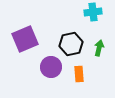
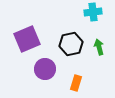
purple square: moved 2 px right
green arrow: moved 1 px up; rotated 28 degrees counterclockwise
purple circle: moved 6 px left, 2 px down
orange rectangle: moved 3 px left, 9 px down; rotated 21 degrees clockwise
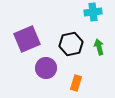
purple circle: moved 1 px right, 1 px up
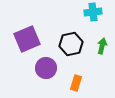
green arrow: moved 3 px right, 1 px up; rotated 28 degrees clockwise
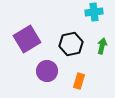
cyan cross: moved 1 px right
purple square: rotated 8 degrees counterclockwise
purple circle: moved 1 px right, 3 px down
orange rectangle: moved 3 px right, 2 px up
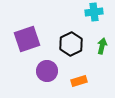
purple square: rotated 12 degrees clockwise
black hexagon: rotated 15 degrees counterclockwise
orange rectangle: rotated 56 degrees clockwise
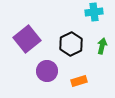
purple square: rotated 20 degrees counterclockwise
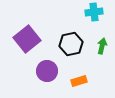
black hexagon: rotated 15 degrees clockwise
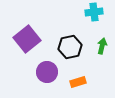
black hexagon: moved 1 px left, 3 px down
purple circle: moved 1 px down
orange rectangle: moved 1 px left, 1 px down
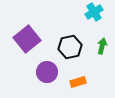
cyan cross: rotated 24 degrees counterclockwise
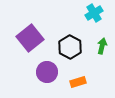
cyan cross: moved 1 px down
purple square: moved 3 px right, 1 px up
black hexagon: rotated 20 degrees counterclockwise
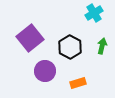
purple circle: moved 2 px left, 1 px up
orange rectangle: moved 1 px down
